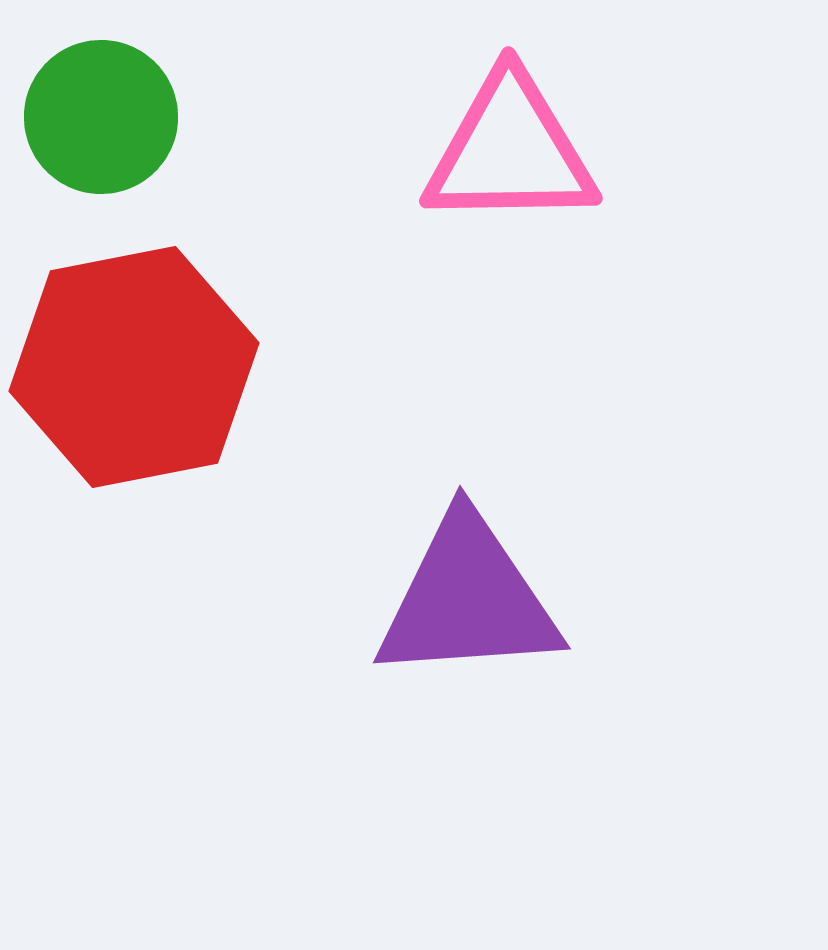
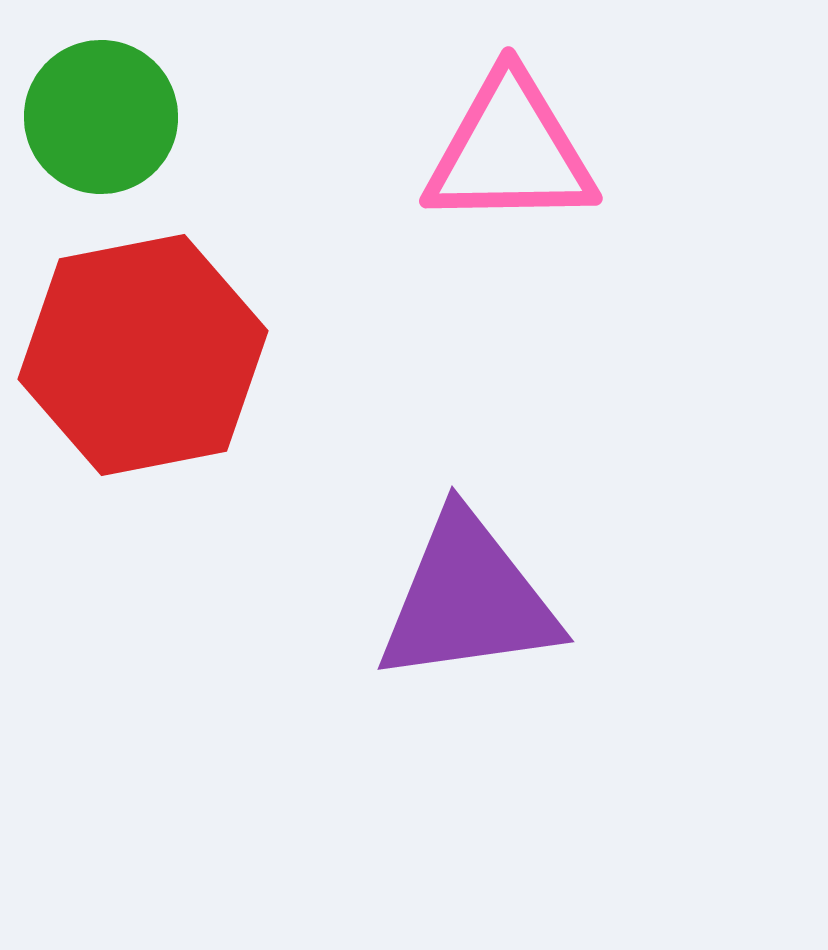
red hexagon: moved 9 px right, 12 px up
purple triangle: rotated 4 degrees counterclockwise
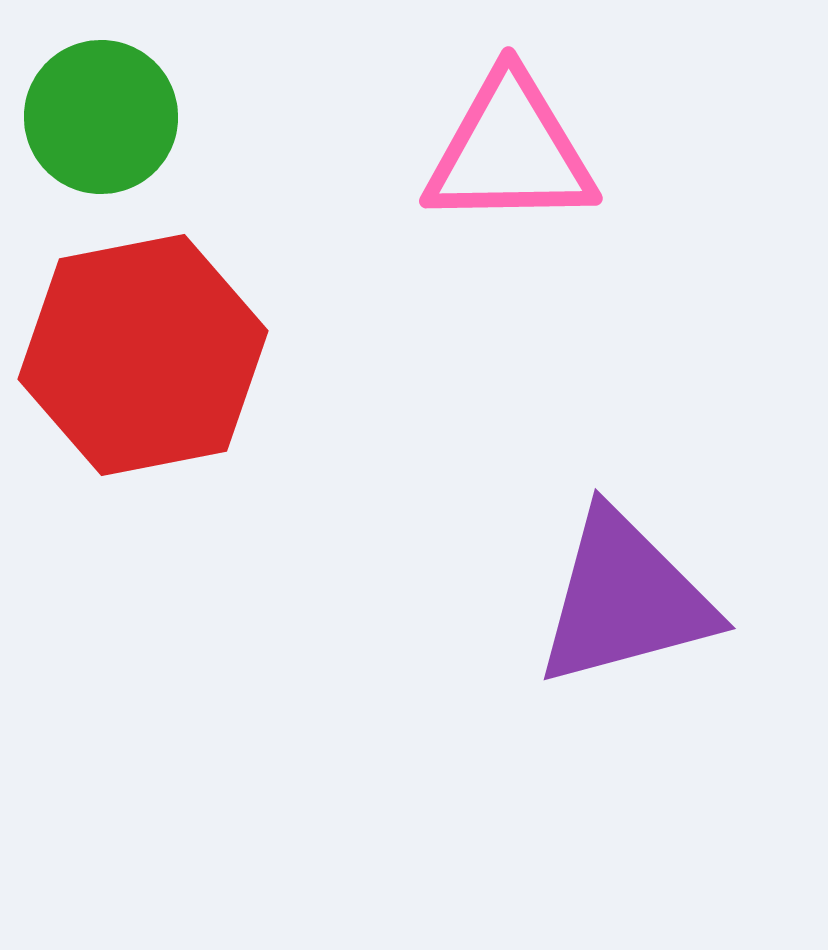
purple triangle: moved 157 px right; rotated 7 degrees counterclockwise
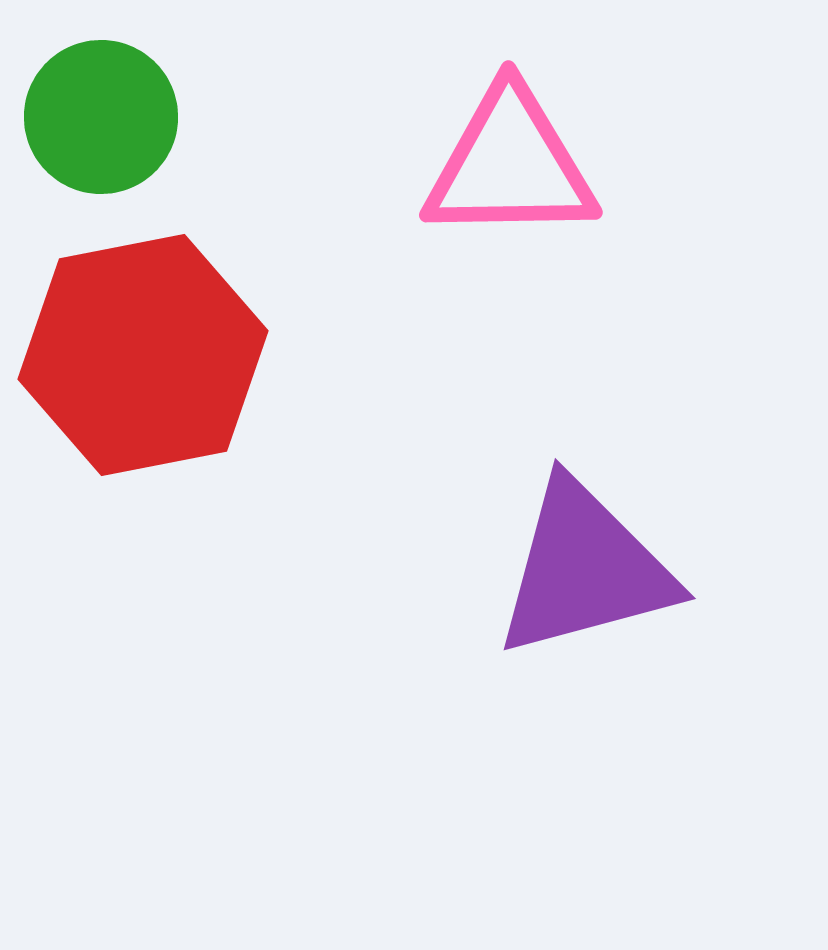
pink triangle: moved 14 px down
purple triangle: moved 40 px left, 30 px up
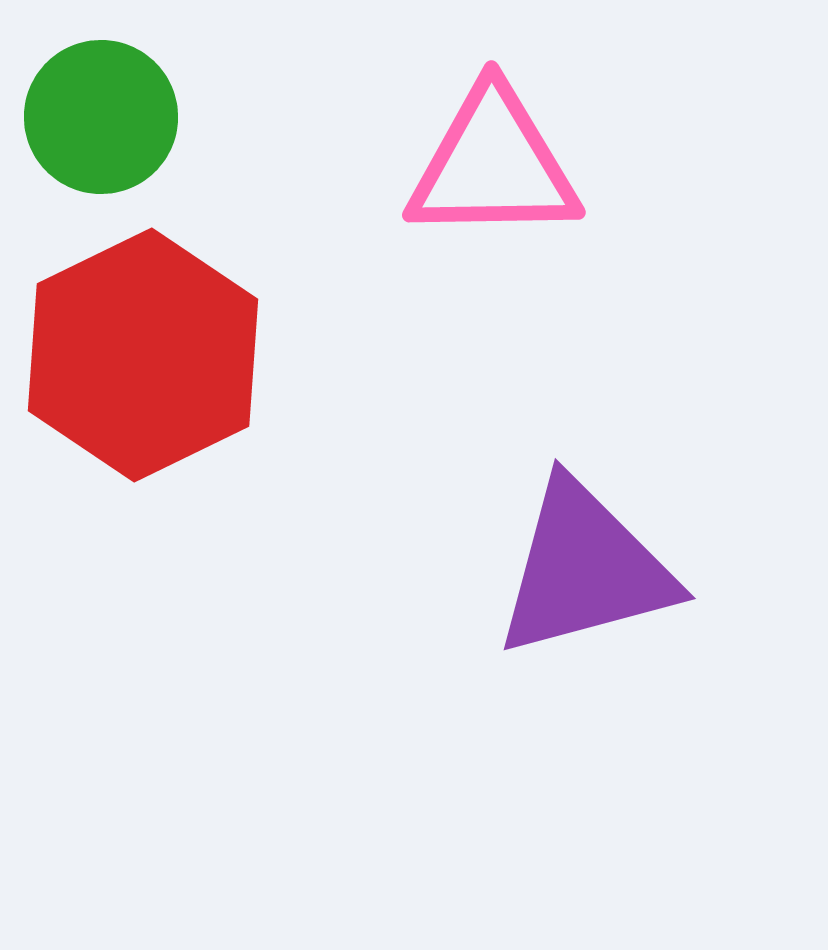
pink triangle: moved 17 px left
red hexagon: rotated 15 degrees counterclockwise
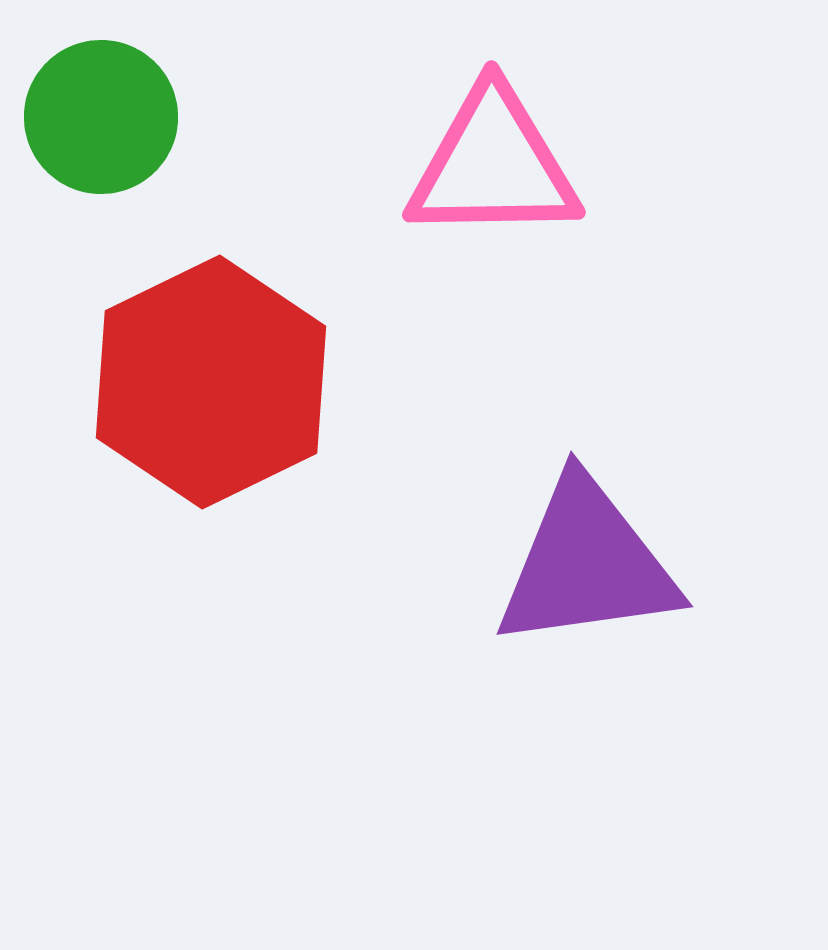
red hexagon: moved 68 px right, 27 px down
purple triangle: moved 2 px right, 5 px up; rotated 7 degrees clockwise
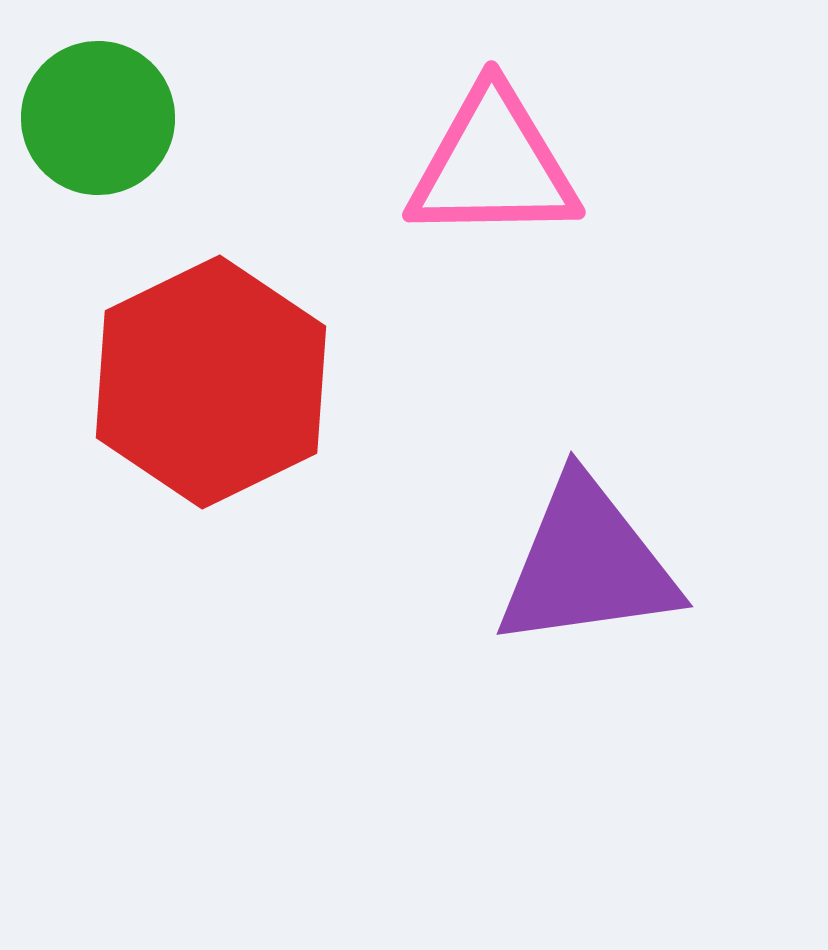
green circle: moved 3 px left, 1 px down
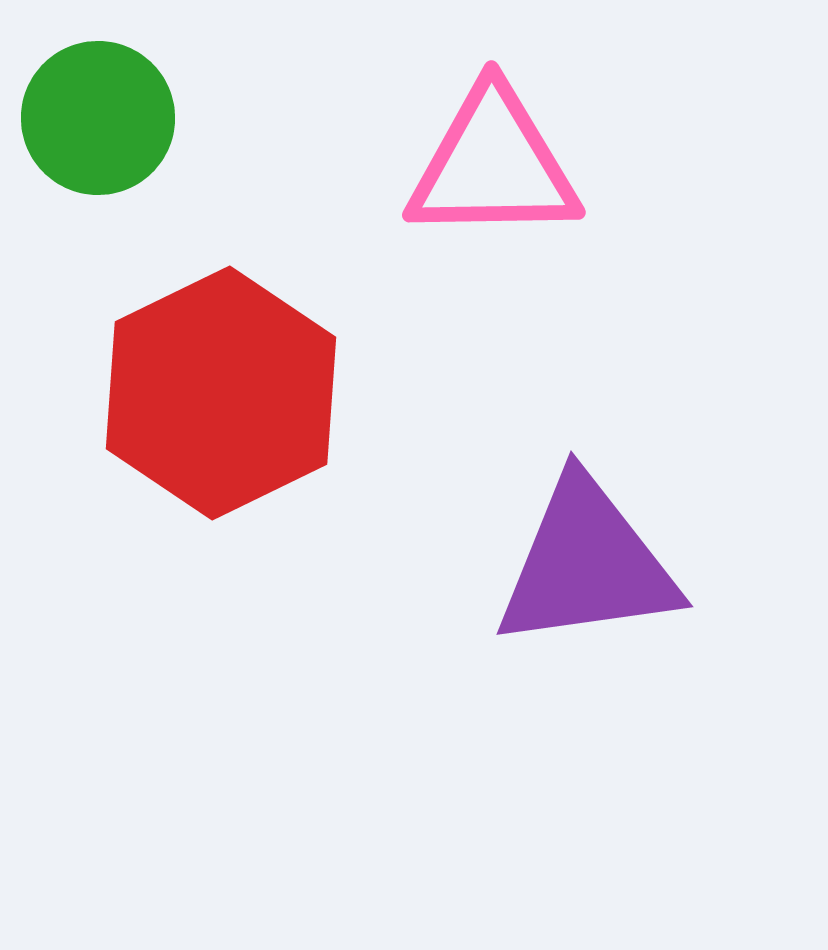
red hexagon: moved 10 px right, 11 px down
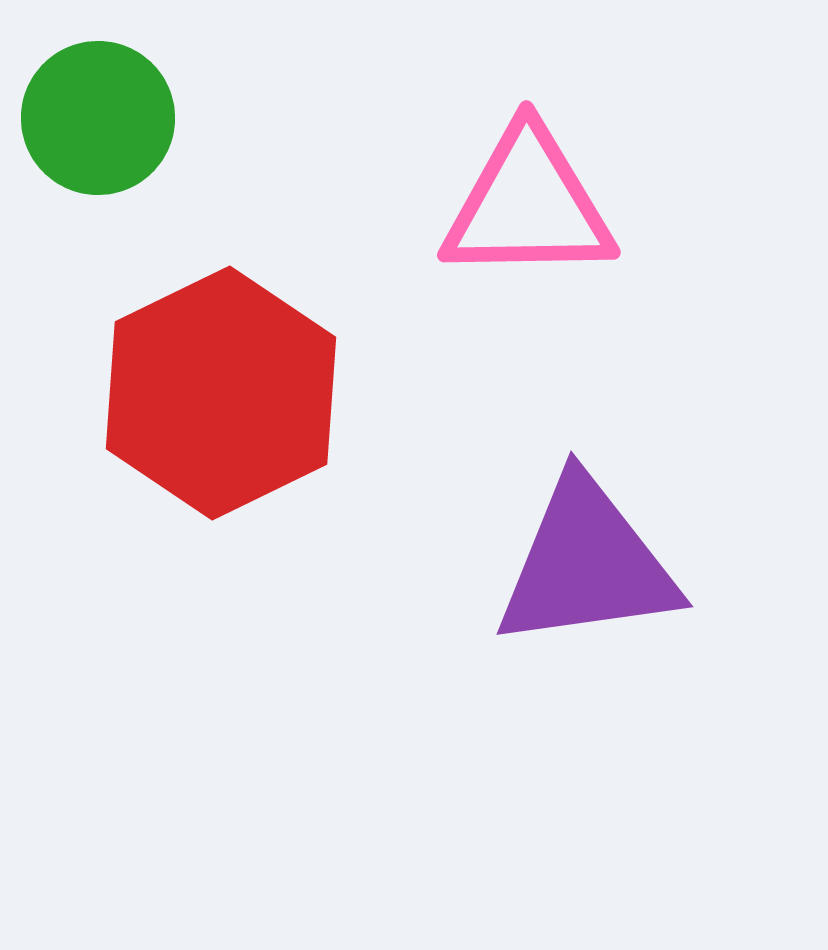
pink triangle: moved 35 px right, 40 px down
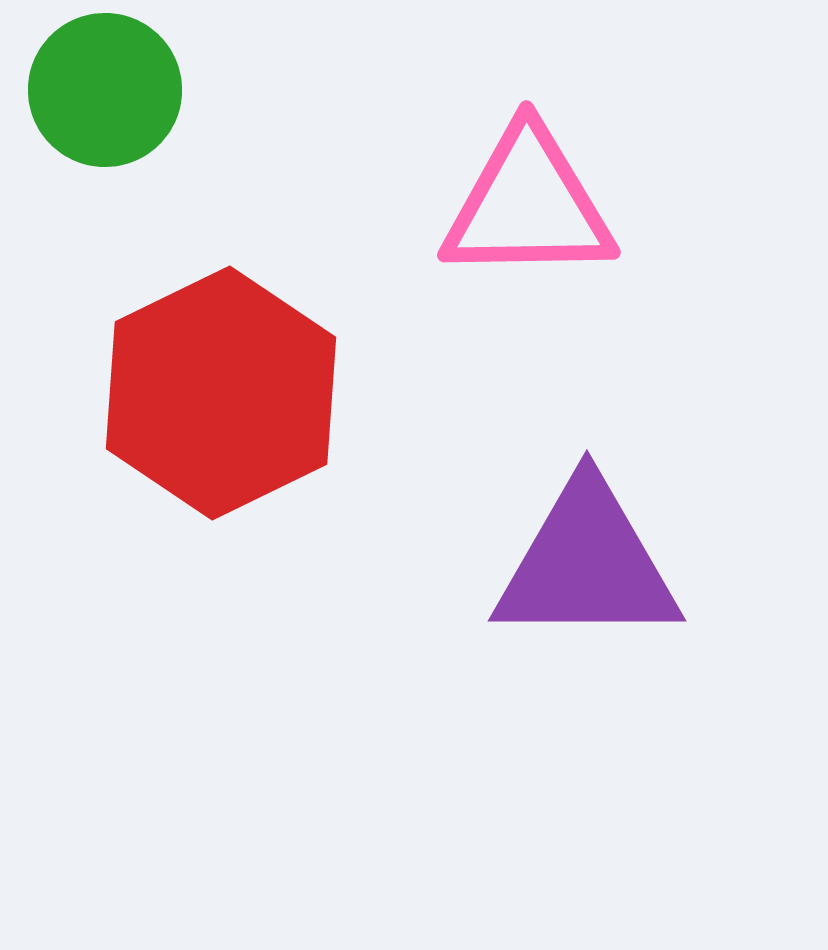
green circle: moved 7 px right, 28 px up
purple triangle: rotated 8 degrees clockwise
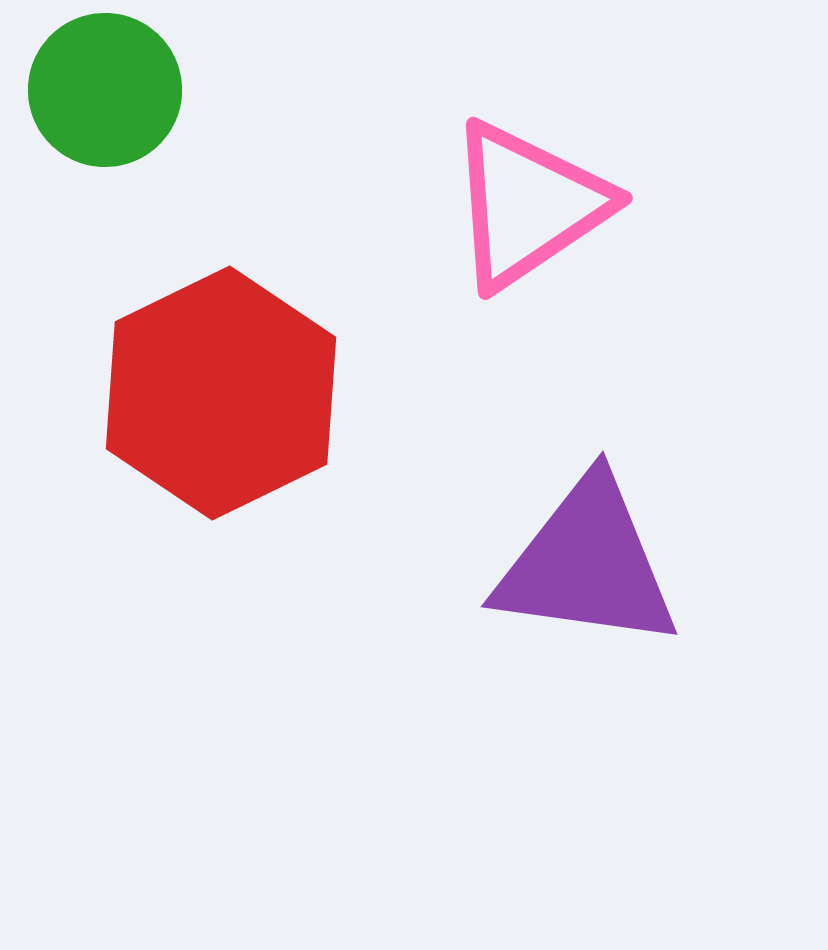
pink triangle: rotated 33 degrees counterclockwise
purple triangle: rotated 8 degrees clockwise
